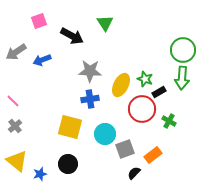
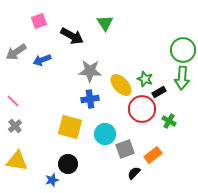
yellow ellipse: rotated 70 degrees counterclockwise
yellow triangle: rotated 30 degrees counterclockwise
blue star: moved 12 px right, 6 px down
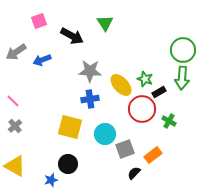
yellow triangle: moved 2 px left, 5 px down; rotated 20 degrees clockwise
blue star: moved 1 px left
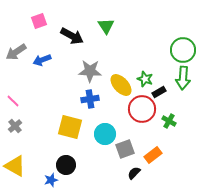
green triangle: moved 1 px right, 3 px down
green arrow: moved 1 px right
black circle: moved 2 px left, 1 px down
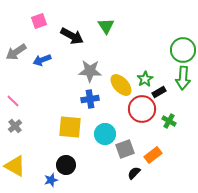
green star: rotated 21 degrees clockwise
yellow square: rotated 10 degrees counterclockwise
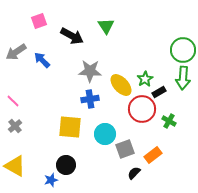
blue arrow: rotated 66 degrees clockwise
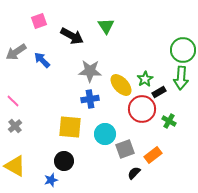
green arrow: moved 2 px left
black circle: moved 2 px left, 4 px up
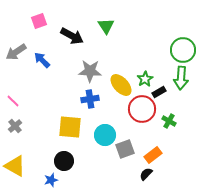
cyan circle: moved 1 px down
black semicircle: moved 12 px right, 1 px down
